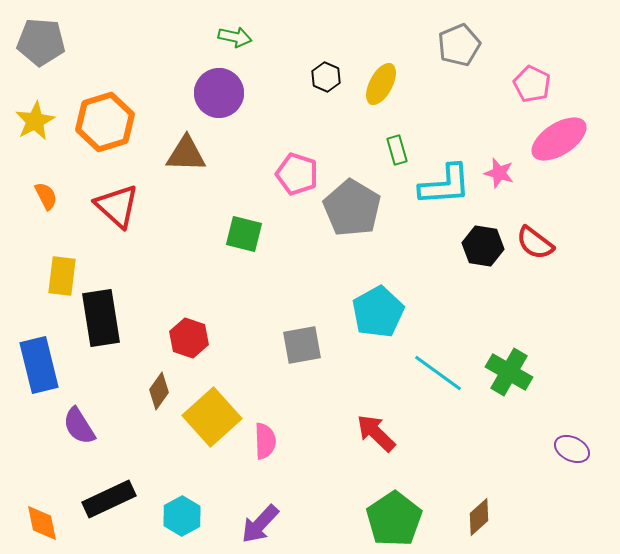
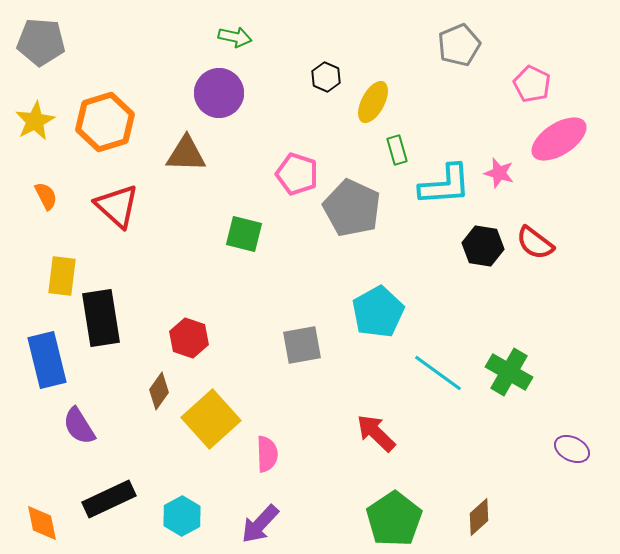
yellow ellipse at (381, 84): moved 8 px left, 18 px down
gray pentagon at (352, 208): rotated 6 degrees counterclockwise
blue rectangle at (39, 365): moved 8 px right, 5 px up
yellow square at (212, 417): moved 1 px left, 2 px down
pink semicircle at (265, 441): moved 2 px right, 13 px down
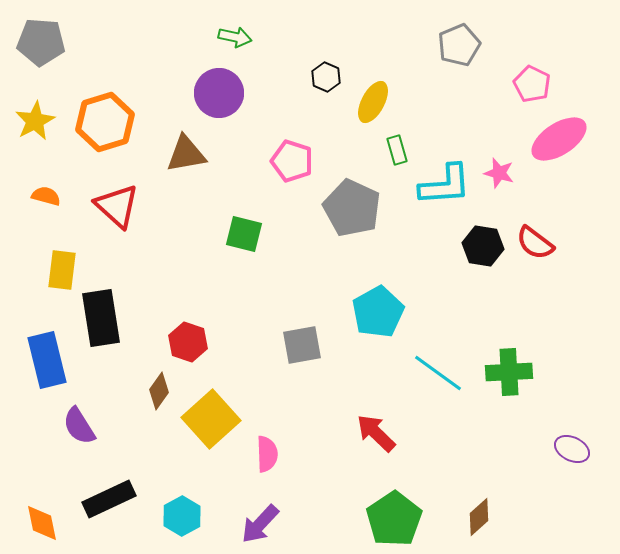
brown triangle at (186, 154): rotated 12 degrees counterclockwise
pink pentagon at (297, 174): moved 5 px left, 13 px up
orange semicircle at (46, 196): rotated 48 degrees counterclockwise
yellow rectangle at (62, 276): moved 6 px up
red hexagon at (189, 338): moved 1 px left, 4 px down
green cross at (509, 372): rotated 33 degrees counterclockwise
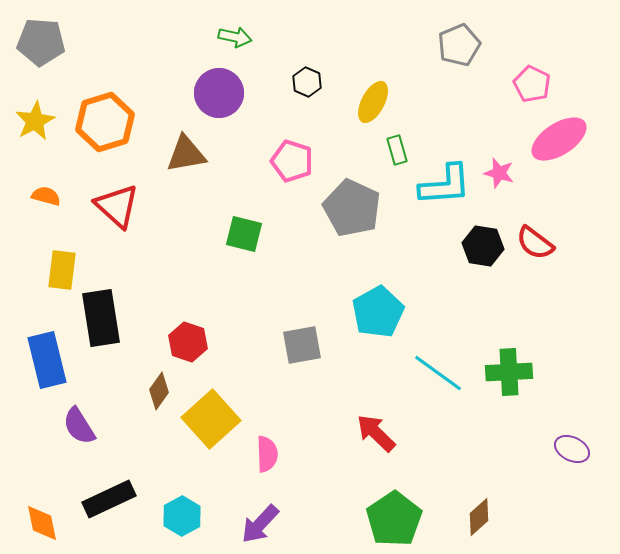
black hexagon at (326, 77): moved 19 px left, 5 px down
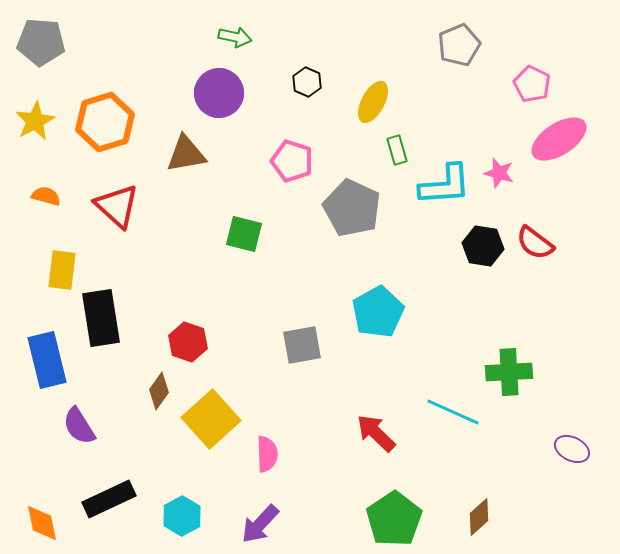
cyan line at (438, 373): moved 15 px right, 39 px down; rotated 12 degrees counterclockwise
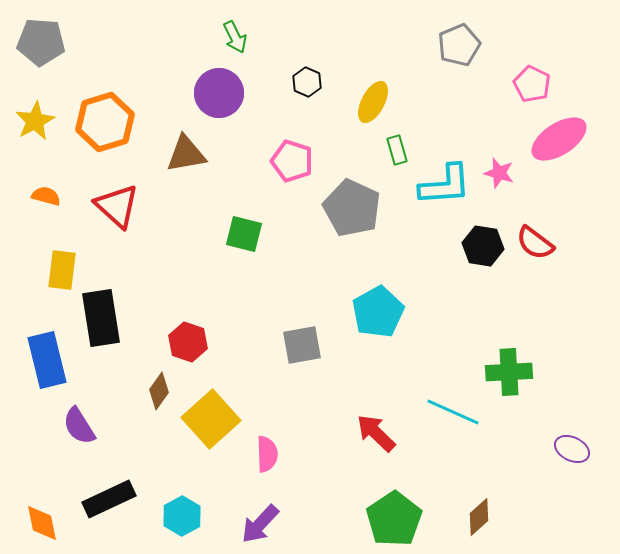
green arrow at (235, 37): rotated 52 degrees clockwise
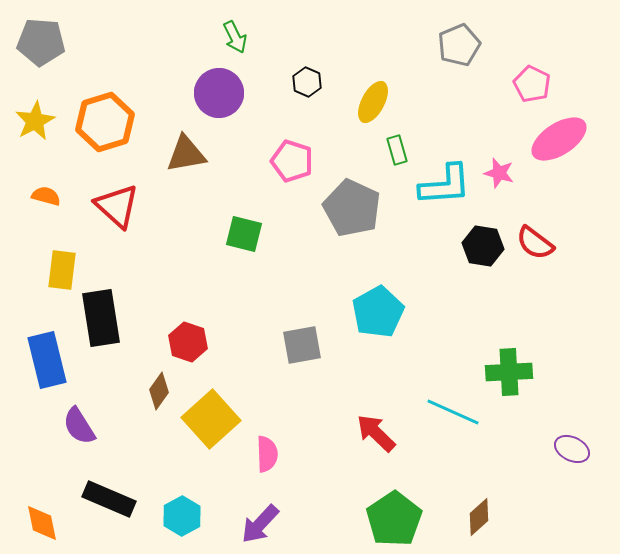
black rectangle at (109, 499): rotated 48 degrees clockwise
